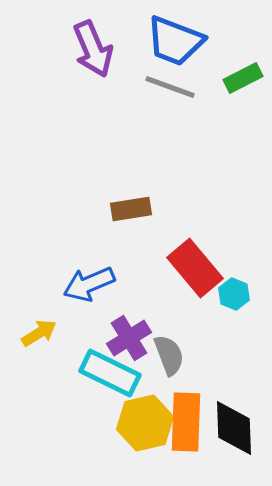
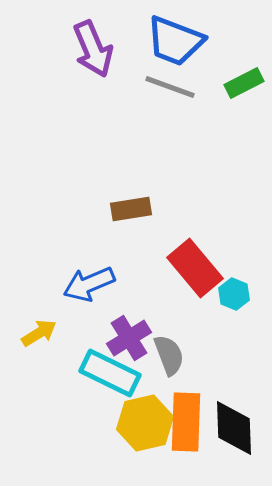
green rectangle: moved 1 px right, 5 px down
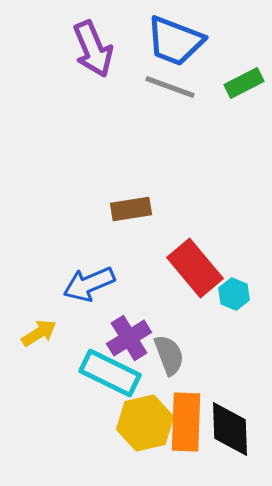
black diamond: moved 4 px left, 1 px down
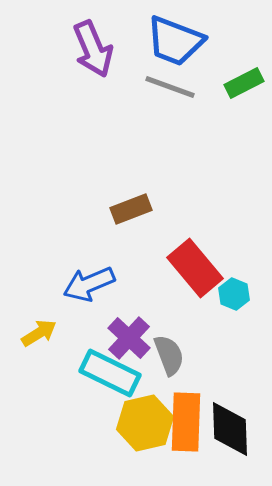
brown rectangle: rotated 12 degrees counterclockwise
purple cross: rotated 15 degrees counterclockwise
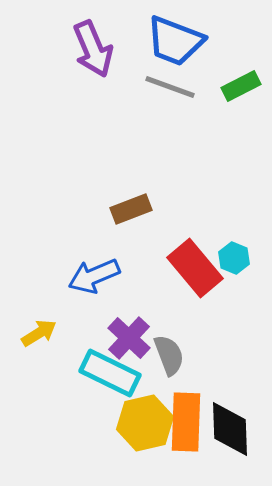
green rectangle: moved 3 px left, 3 px down
blue arrow: moved 5 px right, 8 px up
cyan hexagon: moved 36 px up
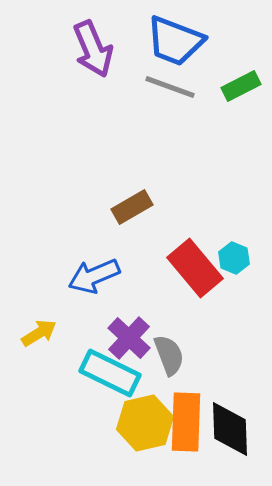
brown rectangle: moved 1 px right, 2 px up; rotated 9 degrees counterclockwise
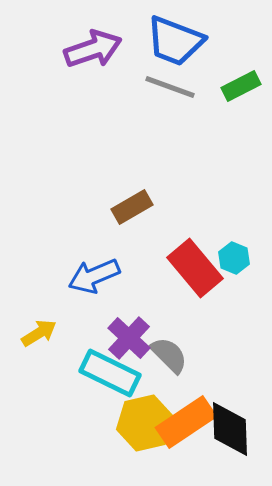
purple arrow: rotated 86 degrees counterclockwise
gray semicircle: rotated 24 degrees counterclockwise
orange rectangle: rotated 54 degrees clockwise
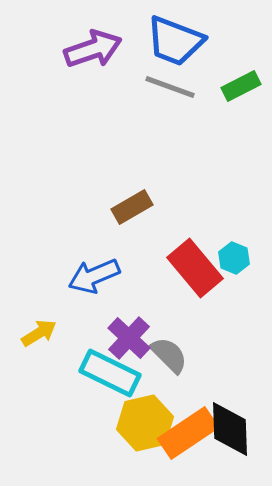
orange rectangle: moved 2 px right, 11 px down
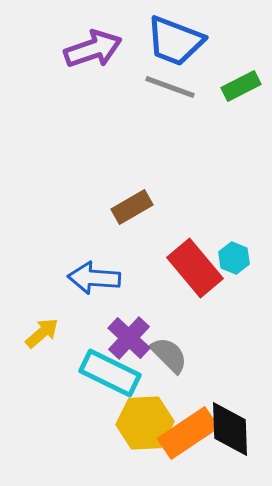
blue arrow: moved 2 px down; rotated 27 degrees clockwise
yellow arrow: moved 3 px right; rotated 9 degrees counterclockwise
yellow hexagon: rotated 10 degrees clockwise
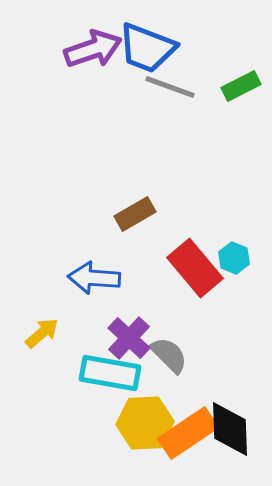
blue trapezoid: moved 28 px left, 7 px down
brown rectangle: moved 3 px right, 7 px down
cyan rectangle: rotated 16 degrees counterclockwise
